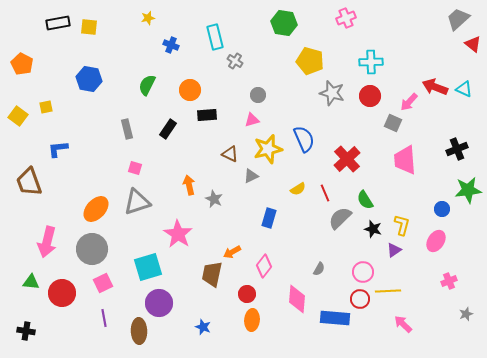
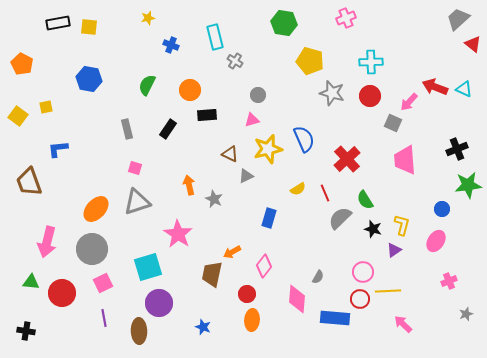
gray triangle at (251, 176): moved 5 px left
green star at (468, 190): moved 5 px up
gray semicircle at (319, 269): moved 1 px left, 8 px down
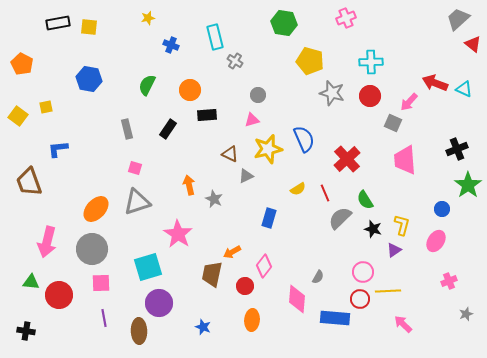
red arrow at (435, 87): moved 4 px up
green star at (468, 185): rotated 28 degrees counterclockwise
pink square at (103, 283): moved 2 px left; rotated 24 degrees clockwise
red circle at (62, 293): moved 3 px left, 2 px down
red circle at (247, 294): moved 2 px left, 8 px up
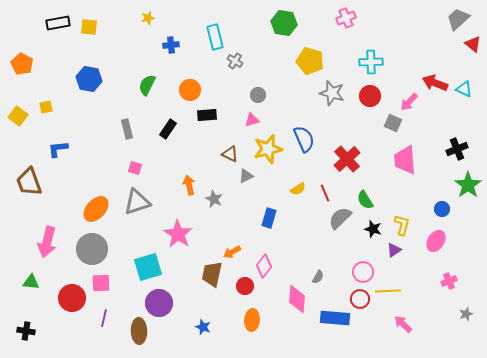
blue cross at (171, 45): rotated 28 degrees counterclockwise
red circle at (59, 295): moved 13 px right, 3 px down
purple line at (104, 318): rotated 24 degrees clockwise
